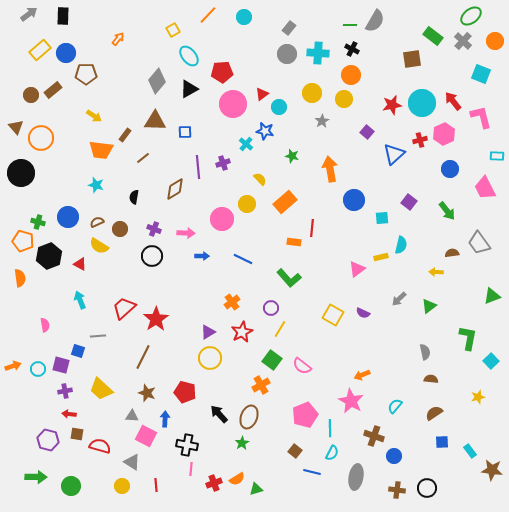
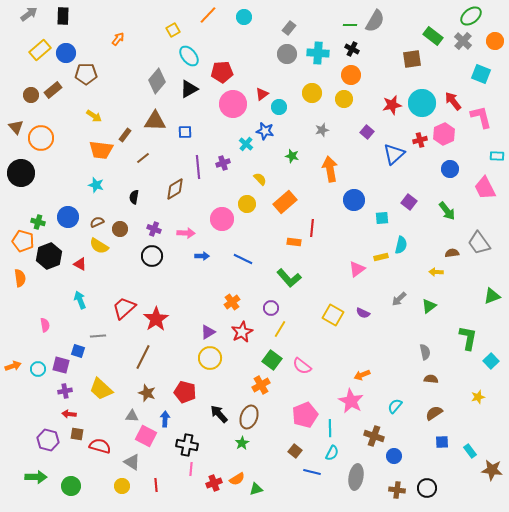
gray star at (322, 121): moved 9 px down; rotated 16 degrees clockwise
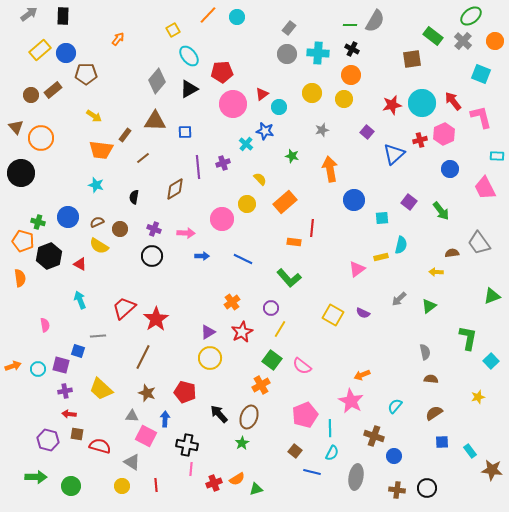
cyan circle at (244, 17): moved 7 px left
green arrow at (447, 211): moved 6 px left
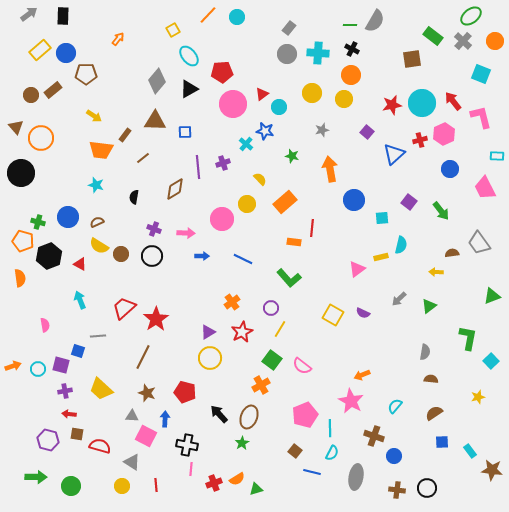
brown circle at (120, 229): moved 1 px right, 25 px down
gray semicircle at (425, 352): rotated 21 degrees clockwise
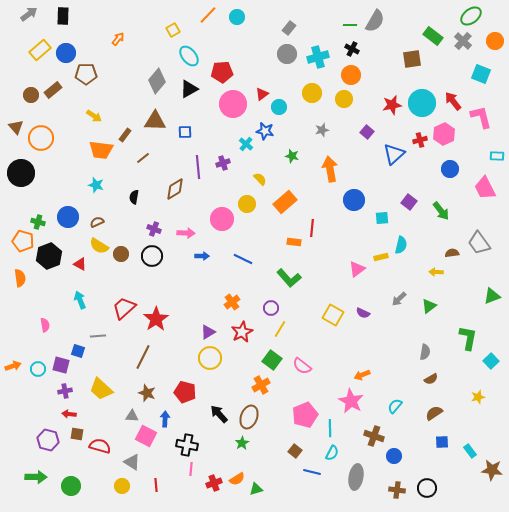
cyan cross at (318, 53): moved 4 px down; rotated 20 degrees counterclockwise
brown semicircle at (431, 379): rotated 144 degrees clockwise
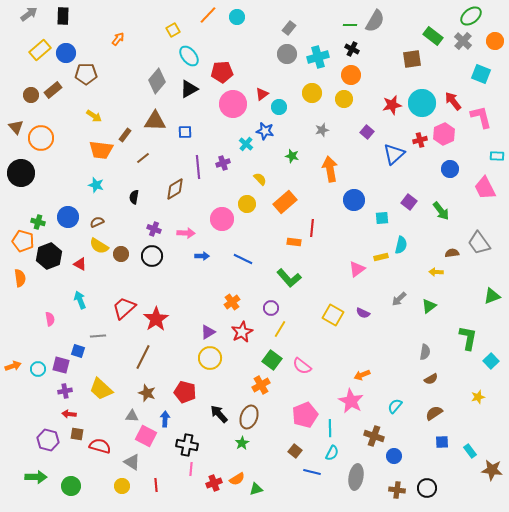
pink semicircle at (45, 325): moved 5 px right, 6 px up
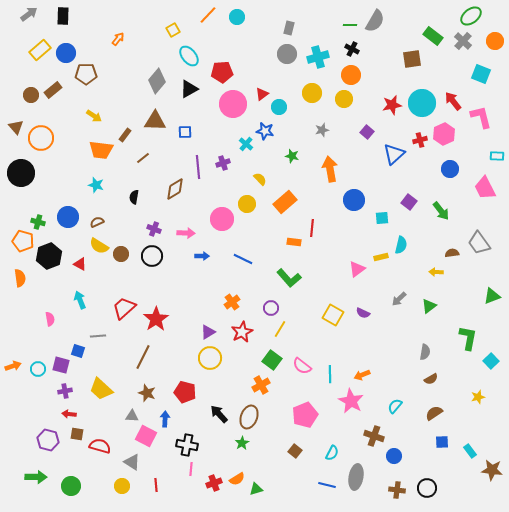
gray rectangle at (289, 28): rotated 24 degrees counterclockwise
cyan line at (330, 428): moved 54 px up
blue line at (312, 472): moved 15 px right, 13 px down
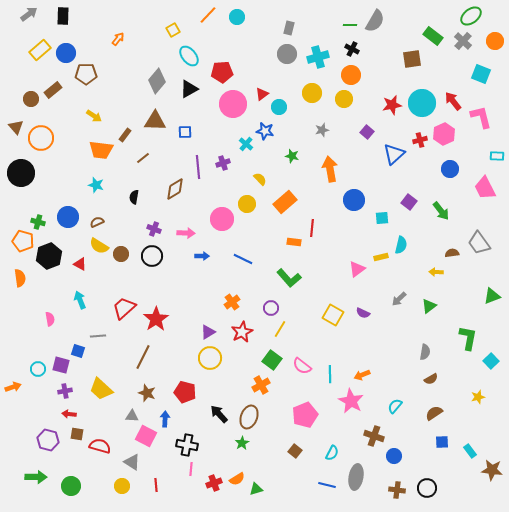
brown circle at (31, 95): moved 4 px down
orange arrow at (13, 366): moved 21 px down
